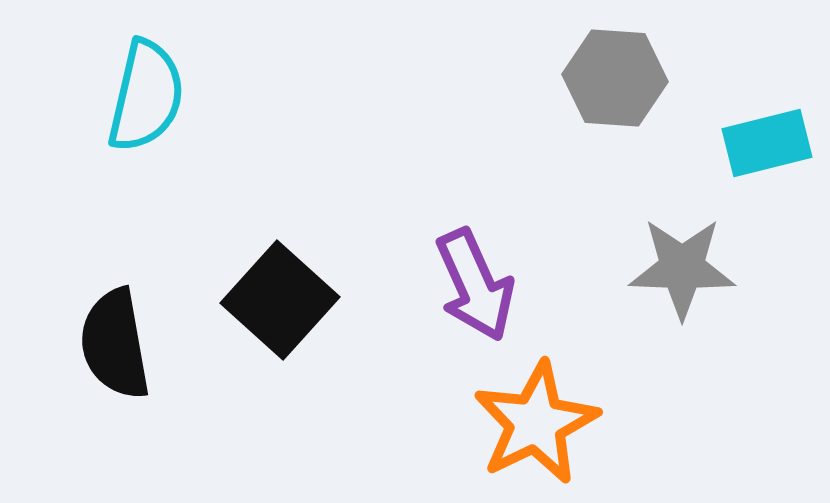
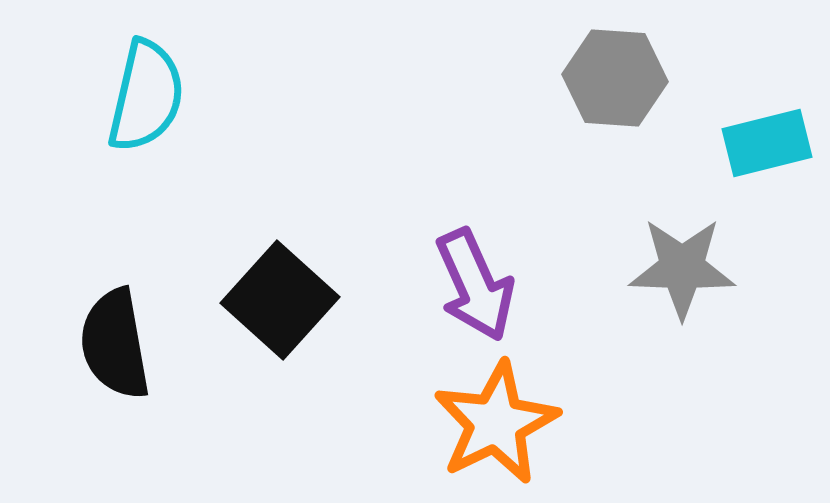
orange star: moved 40 px left
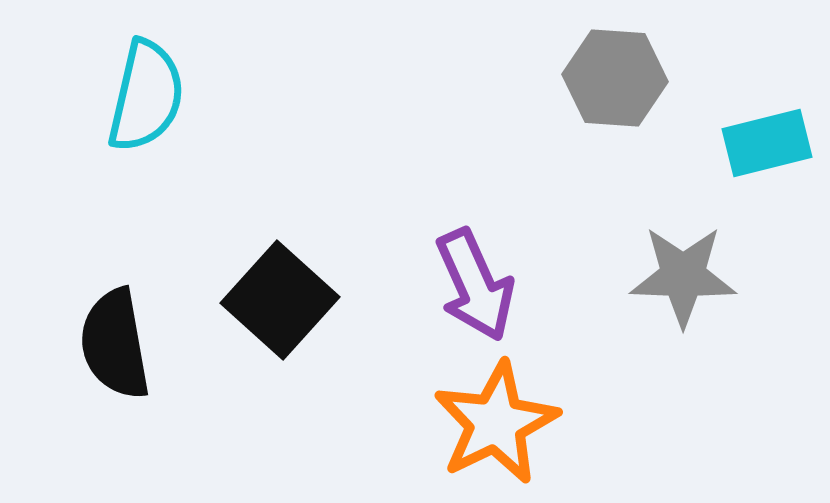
gray star: moved 1 px right, 8 px down
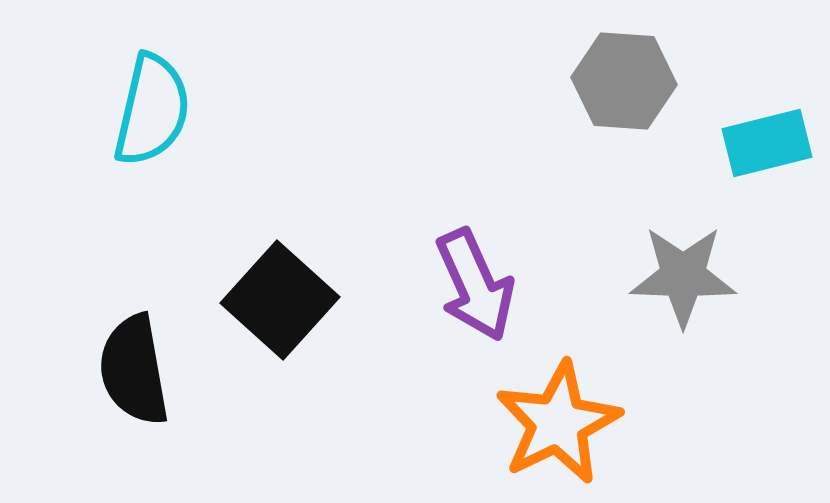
gray hexagon: moved 9 px right, 3 px down
cyan semicircle: moved 6 px right, 14 px down
black semicircle: moved 19 px right, 26 px down
orange star: moved 62 px right
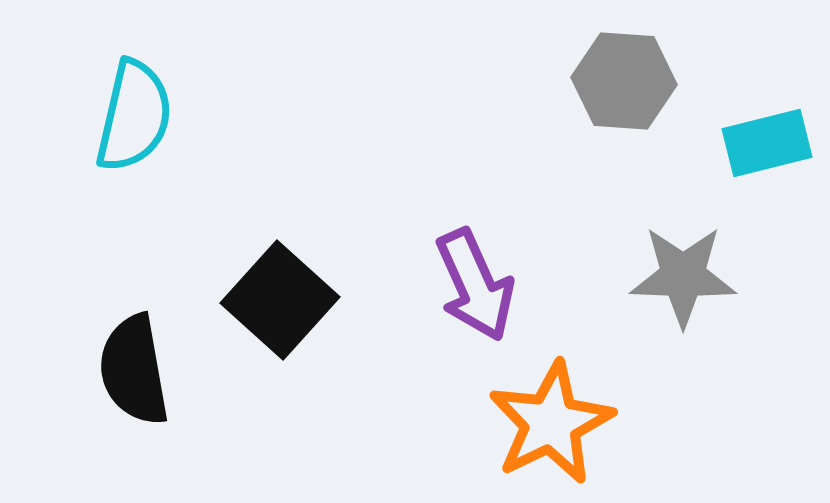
cyan semicircle: moved 18 px left, 6 px down
orange star: moved 7 px left
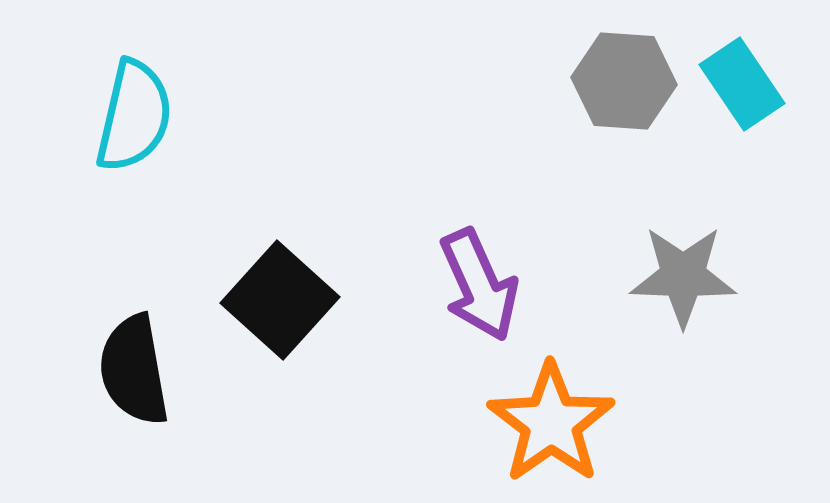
cyan rectangle: moved 25 px left, 59 px up; rotated 70 degrees clockwise
purple arrow: moved 4 px right
orange star: rotated 9 degrees counterclockwise
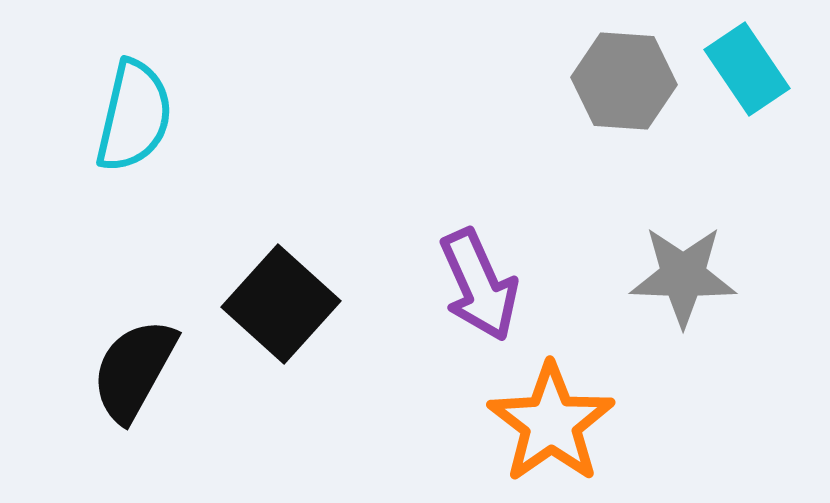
cyan rectangle: moved 5 px right, 15 px up
black square: moved 1 px right, 4 px down
black semicircle: rotated 39 degrees clockwise
